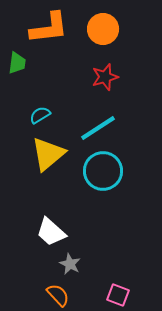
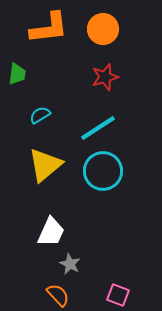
green trapezoid: moved 11 px down
yellow triangle: moved 3 px left, 11 px down
white trapezoid: rotated 108 degrees counterclockwise
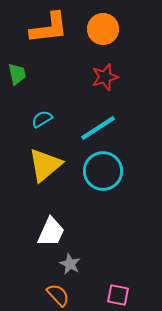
green trapezoid: rotated 20 degrees counterclockwise
cyan semicircle: moved 2 px right, 4 px down
pink square: rotated 10 degrees counterclockwise
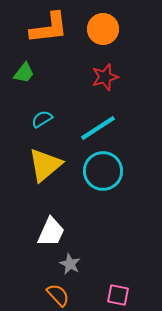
green trapezoid: moved 7 px right, 1 px up; rotated 50 degrees clockwise
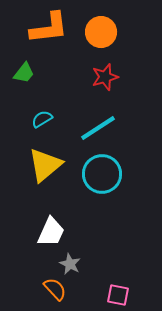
orange circle: moved 2 px left, 3 px down
cyan circle: moved 1 px left, 3 px down
orange semicircle: moved 3 px left, 6 px up
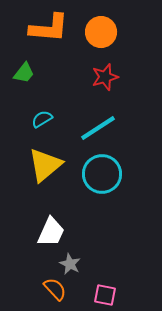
orange L-shape: rotated 12 degrees clockwise
pink square: moved 13 px left
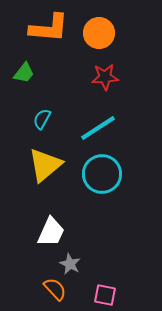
orange circle: moved 2 px left, 1 px down
red star: rotated 12 degrees clockwise
cyan semicircle: rotated 30 degrees counterclockwise
